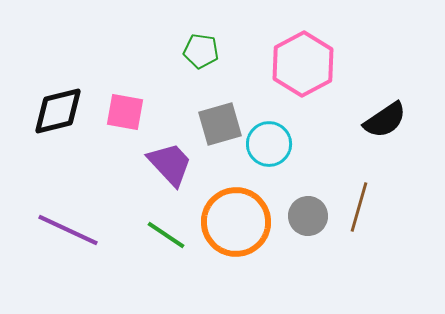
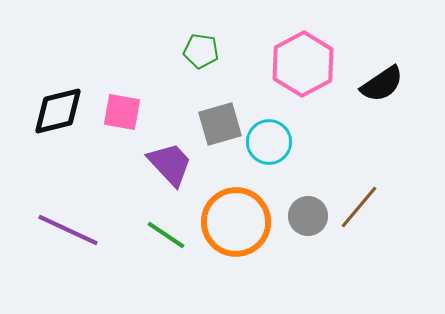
pink square: moved 3 px left
black semicircle: moved 3 px left, 36 px up
cyan circle: moved 2 px up
brown line: rotated 24 degrees clockwise
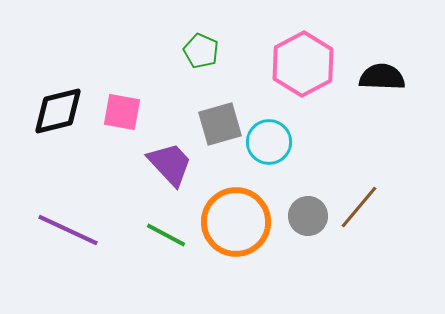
green pentagon: rotated 16 degrees clockwise
black semicircle: moved 7 px up; rotated 144 degrees counterclockwise
green line: rotated 6 degrees counterclockwise
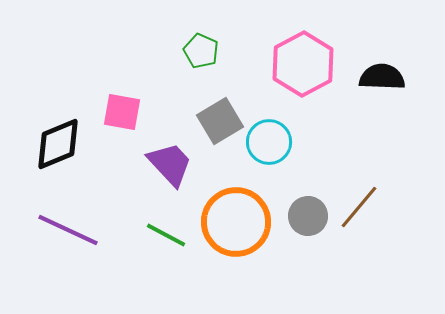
black diamond: moved 33 px down; rotated 8 degrees counterclockwise
gray square: moved 3 px up; rotated 15 degrees counterclockwise
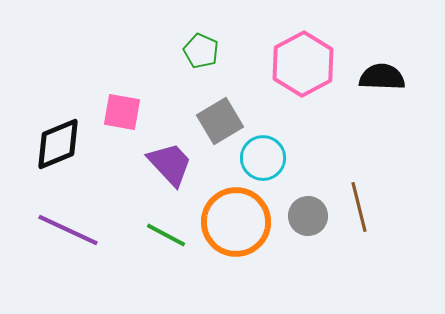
cyan circle: moved 6 px left, 16 px down
brown line: rotated 54 degrees counterclockwise
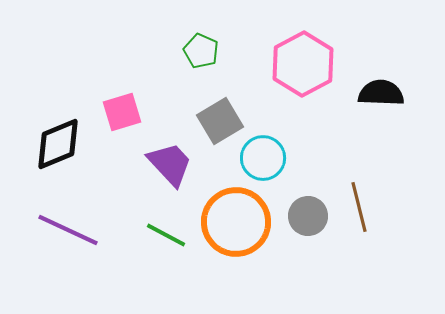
black semicircle: moved 1 px left, 16 px down
pink square: rotated 27 degrees counterclockwise
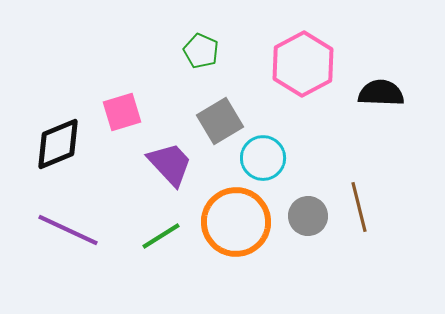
green line: moved 5 px left, 1 px down; rotated 60 degrees counterclockwise
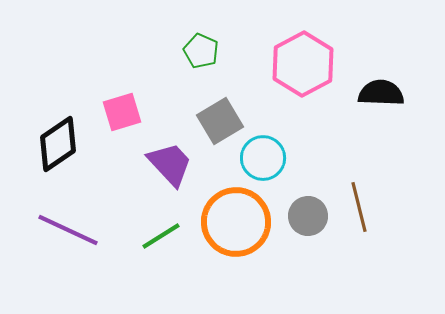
black diamond: rotated 12 degrees counterclockwise
